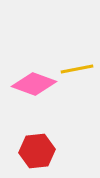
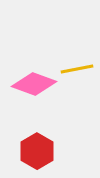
red hexagon: rotated 24 degrees counterclockwise
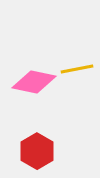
pink diamond: moved 2 px up; rotated 9 degrees counterclockwise
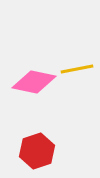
red hexagon: rotated 12 degrees clockwise
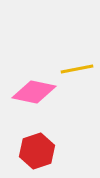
pink diamond: moved 10 px down
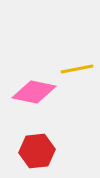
red hexagon: rotated 12 degrees clockwise
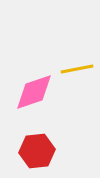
pink diamond: rotated 30 degrees counterclockwise
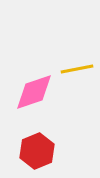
red hexagon: rotated 16 degrees counterclockwise
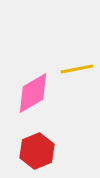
pink diamond: moved 1 px left, 1 px down; rotated 12 degrees counterclockwise
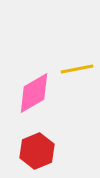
pink diamond: moved 1 px right
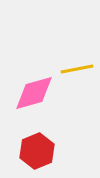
pink diamond: rotated 15 degrees clockwise
